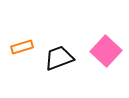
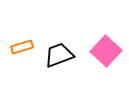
black trapezoid: moved 3 px up
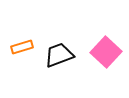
pink square: moved 1 px down
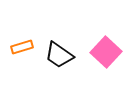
black trapezoid: rotated 124 degrees counterclockwise
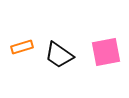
pink square: rotated 36 degrees clockwise
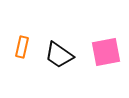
orange rectangle: rotated 60 degrees counterclockwise
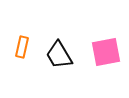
black trapezoid: rotated 24 degrees clockwise
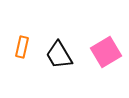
pink square: rotated 20 degrees counterclockwise
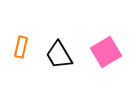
orange rectangle: moved 1 px left
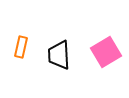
black trapezoid: rotated 28 degrees clockwise
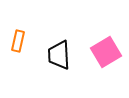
orange rectangle: moved 3 px left, 6 px up
